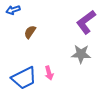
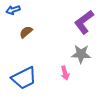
purple L-shape: moved 2 px left
brown semicircle: moved 4 px left; rotated 16 degrees clockwise
pink arrow: moved 16 px right
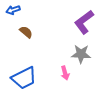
brown semicircle: rotated 80 degrees clockwise
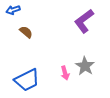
purple L-shape: moved 1 px up
gray star: moved 4 px right, 12 px down; rotated 30 degrees clockwise
blue trapezoid: moved 3 px right, 2 px down
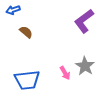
pink arrow: rotated 16 degrees counterclockwise
blue trapezoid: rotated 20 degrees clockwise
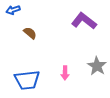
purple L-shape: rotated 75 degrees clockwise
brown semicircle: moved 4 px right, 1 px down
gray star: moved 12 px right
pink arrow: rotated 32 degrees clockwise
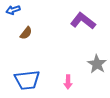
purple L-shape: moved 1 px left
brown semicircle: moved 4 px left; rotated 88 degrees clockwise
gray star: moved 2 px up
pink arrow: moved 3 px right, 9 px down
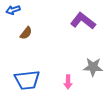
gray star: moved 4 px left, 3 px down; rotated 30 degrees counterclockwise
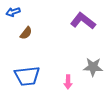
blue arrow: moved 2 px down
blue trapezoid: moved 4 px up
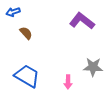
purple L-shape: moved 1 px left
brown semicircle: rotated 80 degrees counterclockwise
blue trapezoid: rotated 144 degrees counterclockwise
